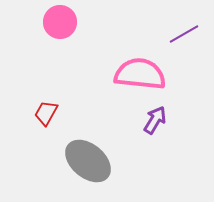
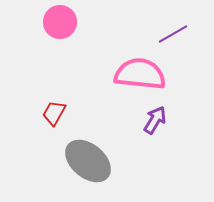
purple line: moved 11 px left
red trapezoid: moved 8 px right
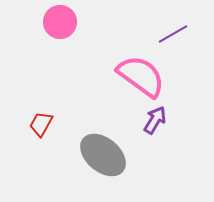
pink semicircle: moved 1 px right, 2 px down; rotated 30 degrees clockwise
red trapezoid: moved 13 px left, 11 px down
gray ellipse: moved 15 px right, 6 px up
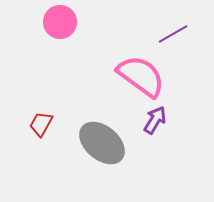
gray ellipse: moved 1 px left, 12 px up
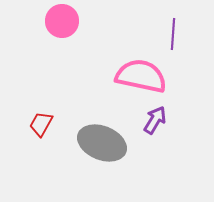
pink circle: moved 2 px right, 1 px up
purple line: rotated 56 degrees counterclockwise
pink semicircle: rotated 24 degrees counterclockwise
gray ellipse: rotated 18 degrees counterclockwise
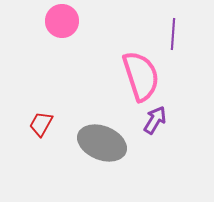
pink semicircle: rotated 60 degrees clockwise
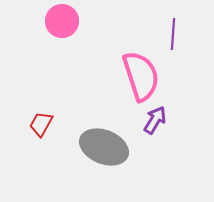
gray ellipse: moved 2 px right, 4 px down
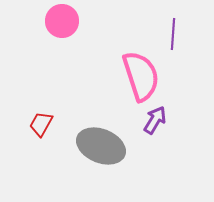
gray ellipse: moved 3 px left, 1 px up
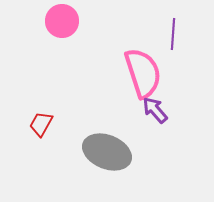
pink semicircle: moved 2 px right, 3 px up
purple arrow: moved 10 px up; rotated 72 degrees counterclockwise
gray ellipse: moved 6 px right, 6 px down
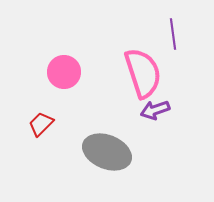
pink circle: moved 2 px right, 51 px down
purple line: rotated 12 degrees counterclockwise
purple arrow: rotated 68 degrees counterclockwise
red trapezoid: rotated 16 degrees clockwise
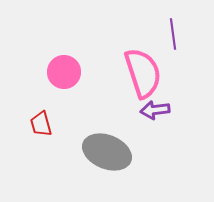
purple arrow: rotated 12 degrees clockwise
red trapezoid: rotated 60 degrees counterclockwise
